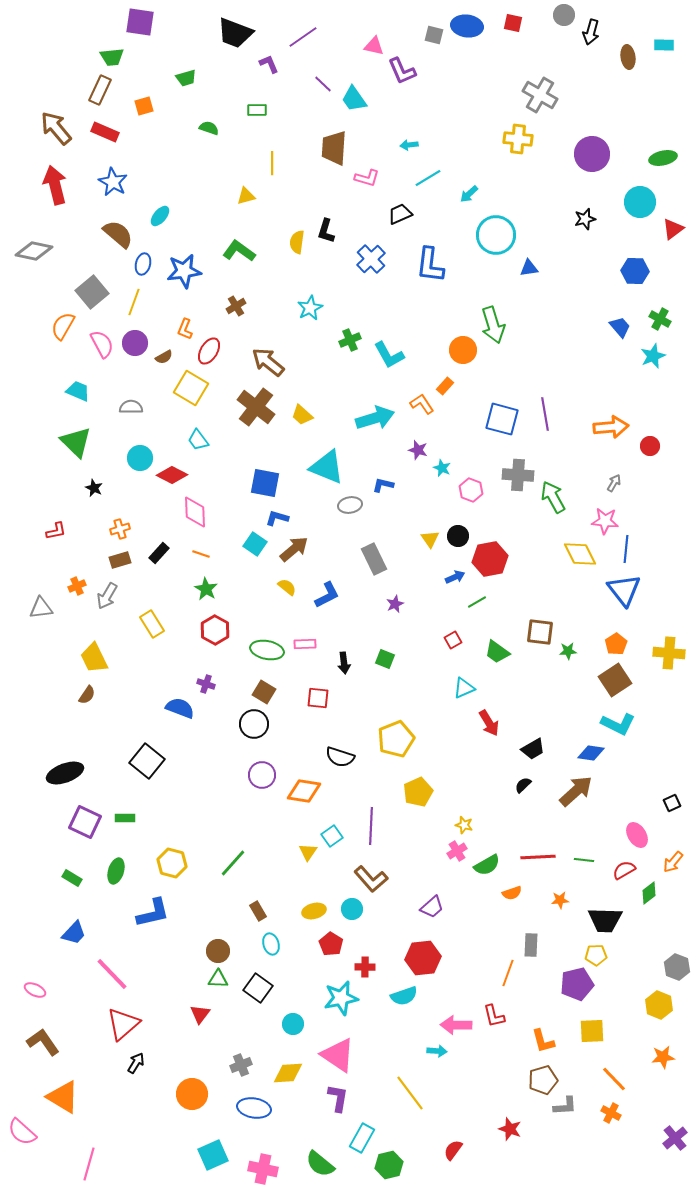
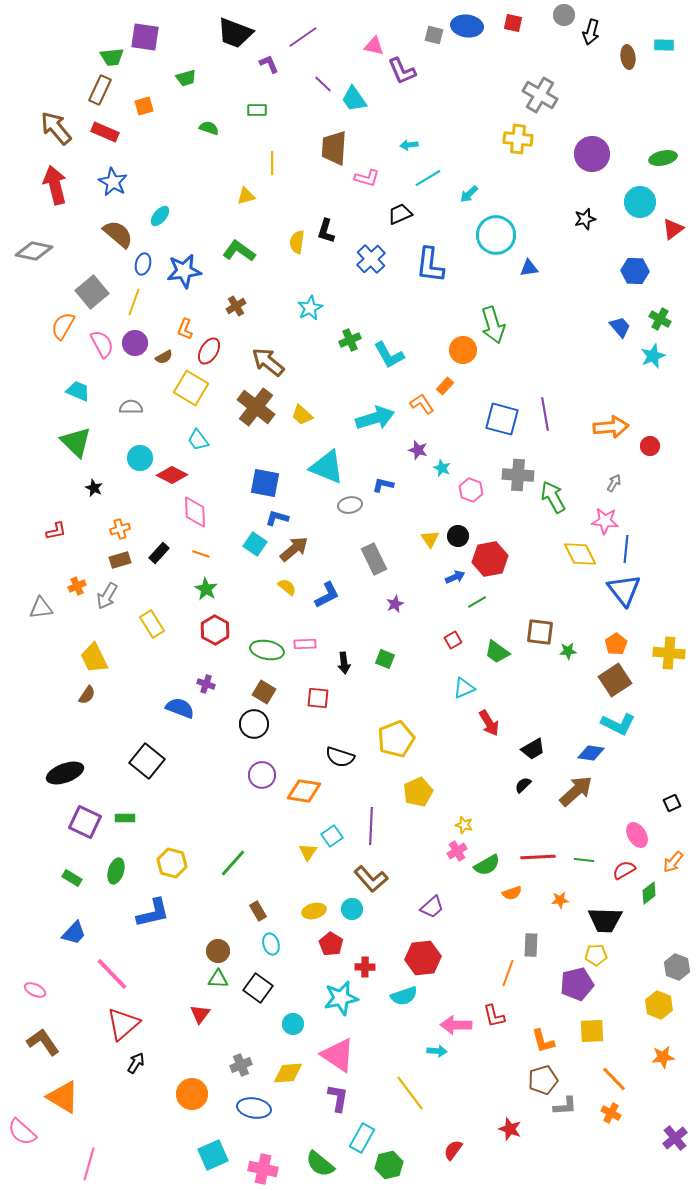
purple square at (140, 22): moved 5 px right, 15 px down
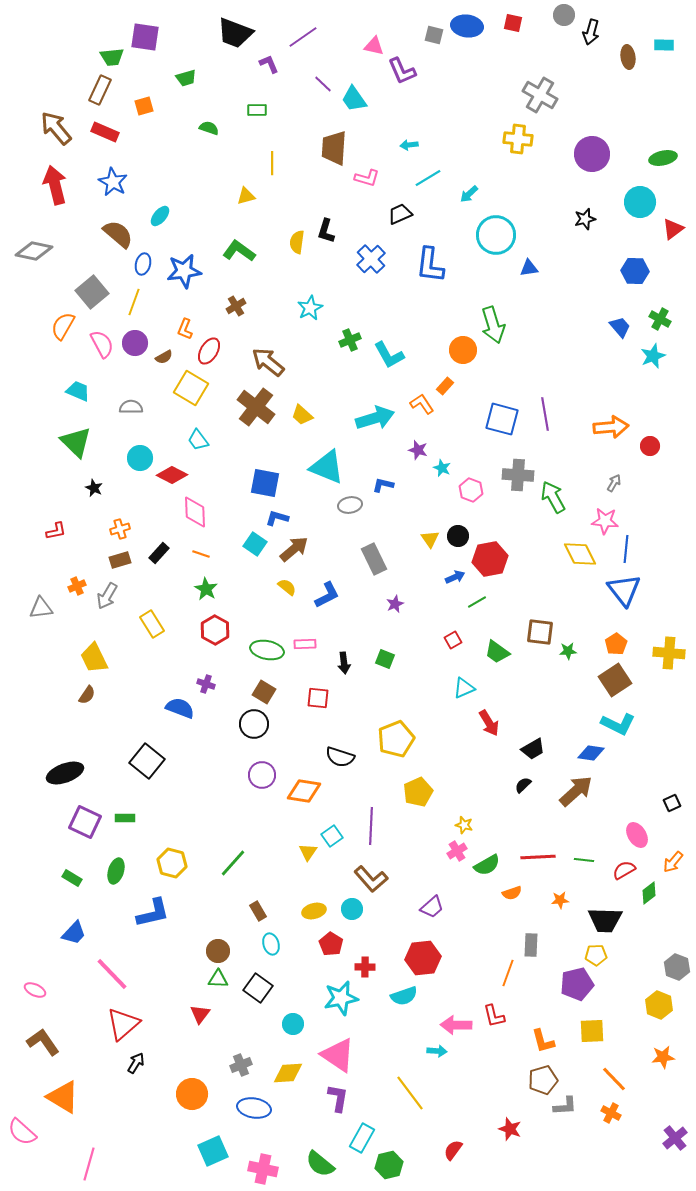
cyan square at (213, 1155): moved 4 px up
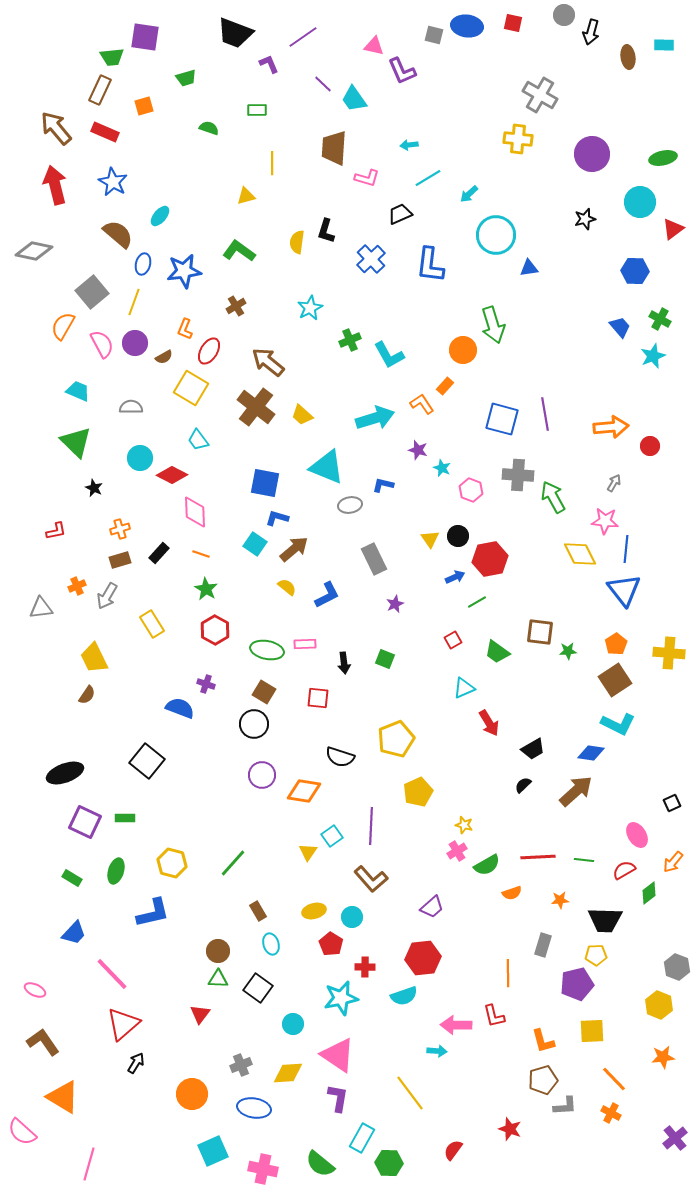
cyan circle at (352, 909): moved 8 px down
gray rectangle at (531, 945): moved 12 px right; rotated 15 degrees clockwise
orange line at (508, 973): rotated 20 degrees counterclockwise
green hexagon at (389, 1165): moved 2 px up; rotated 16 degrees clockwise
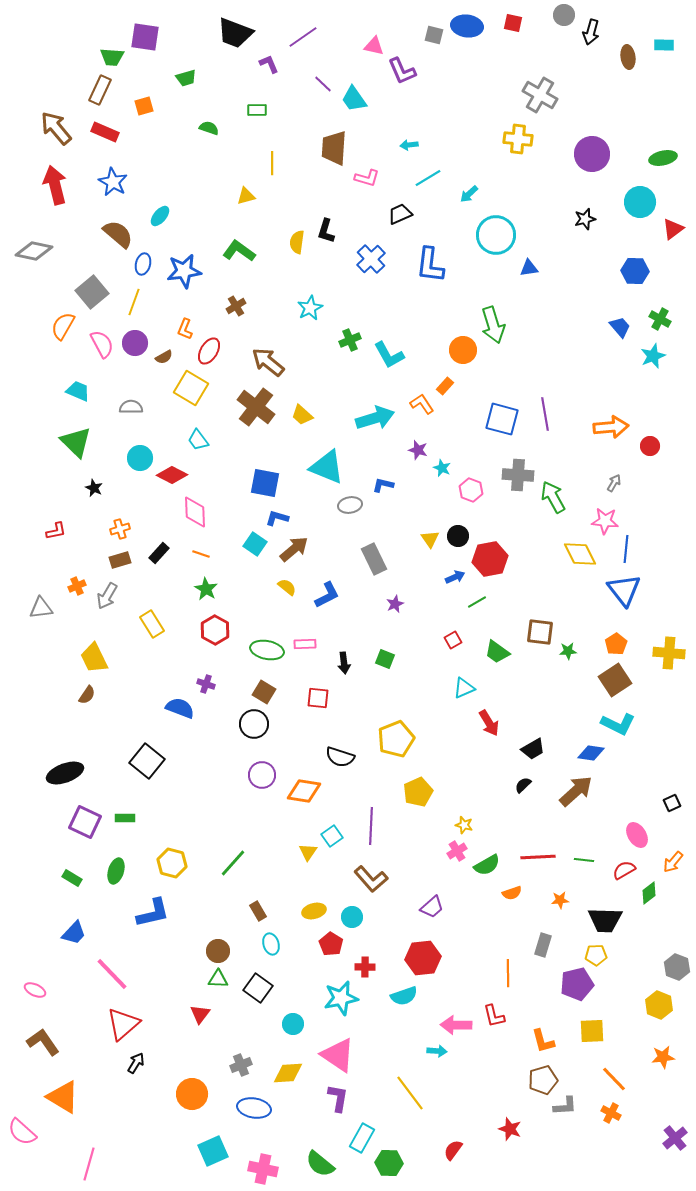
green trapezoid at (112, 57): rotated 10 degrees clockwise
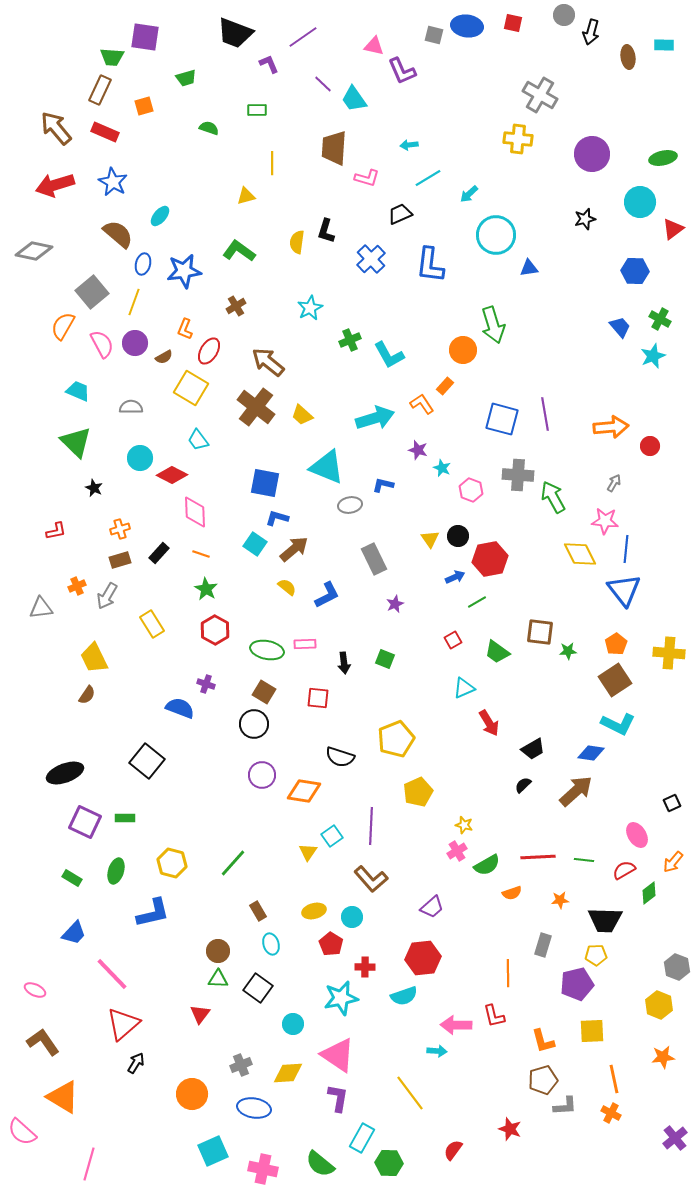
red arrow at (55, 185): rotated 93 degrees counterclockwise
orange line at (614, 1079): rotated 32 degrees clockwise
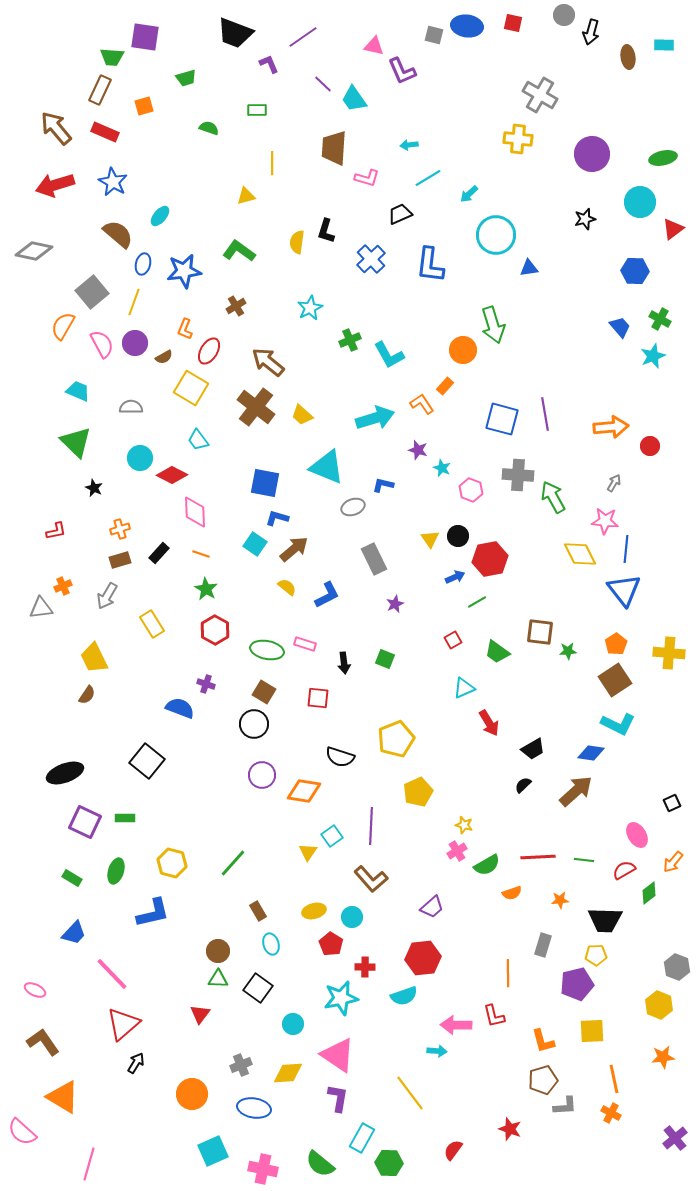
gray ellipse at (350, 505): moved 3 px right, 2 px down; rotated 10 degrees counterclockwise
orange cross at (77, 586): moved 14 px left
pink rectangle at (305, 644): rotated 20 degrees clockwise
